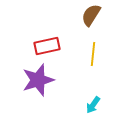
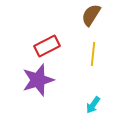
red rectangle: rotated 15 degrees counterclockwise
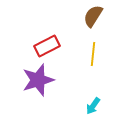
brown semicircle: moved 2 px right, 1 px down
cyan arrow: moved 1 px down
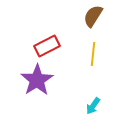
purple star: moved 1 px left; rotated 16 degrees counterclockwise
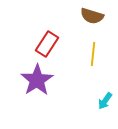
brown semicircle: moved 1 px left; rotated 105 degrees counterclockwise
red rectangle: moved 2 px up; rotated 30 degrees counterclockwise
cyan arrow: moved 12 px right, 5 px up
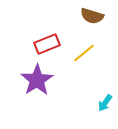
red rectangle: rotated 35 degrees clockwise
yellow line: moved 9 px left, 1 px up; rotated 45 degrees clockwise
cyan arrow: moved 2 px down
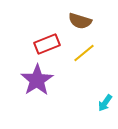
brown semicircle: moved 12 px left, 5 px down
